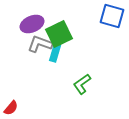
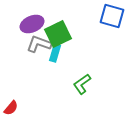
green square: moved 1 px left
gray L-shape: moved 1 px left
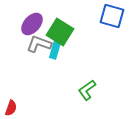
purple ellipse: rotated 25 degrees counterclockwise
green square: moved 2 px right, 2 px up; rotated 32 degrees counterclockwise
cyan rectangle: moved 3 px up
green L-shape: moved 5 px right, 6 px down
red semicircle: rotated 21 degrees counterclockwise
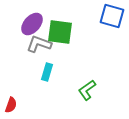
green square: rotated 24 degrees counterclockwise
cyan rectangle: moved 8 px left, 22 px down
red semicircle: moved 3 px up
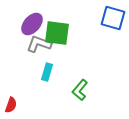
blue square: moved 1 px right, 2 px down
green square: moved 3 px left, 1 px down
green L-shape: moved 7 px left; rotated 15 degrees counterclockwise
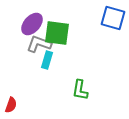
cyan rectangle: moved 12 px up
green L-shape: rotated 30 degrees counterclockwise
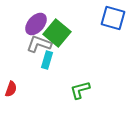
purple ellipse: moved 4 px right
green square: rotated 32 degrees clockwise
green L-shape: rotated 65 degrees clockwise
red semicircle: moved 16 px up
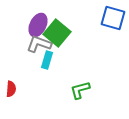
purple ellipse: moved 2 px right, 1 px down; rotated 15 degrees counterclockwise
red semicircle: rotated 14 degrees counterclockwise
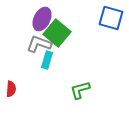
blue square: moved 2 px left
purple ellipse: moved 4 px right, 6 px up
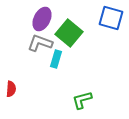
green square: moved 12 px right
gray L-shape: moved 1 px right, 1 px up
cyan rectangle: moved 9 px right, 1 px up
green L-shape: moved 2 px right, 10 px down
